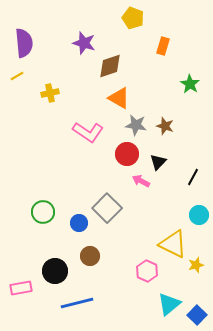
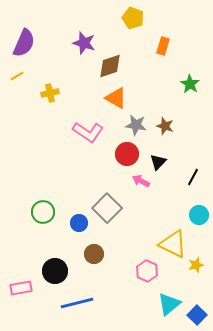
purple semicircle: rotated 28 degrees clockwise
orange triangle: moved 3 px left
brown circle: moved 4 px right, 2 px up
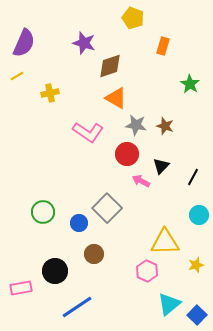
black triangle: moved 3 px right, 4 px down
yellow triangle: moved 8 px left, 2 px up; rotated 28 degrees counterclockwise
blue line: moved 4 px down; rotated 20 degrees counterclockwise
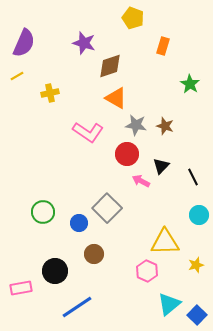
black line: rotated 54 degrees counterclockwise
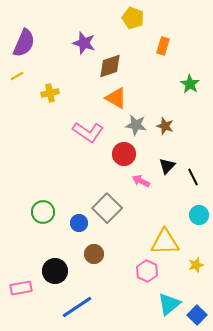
red circle: moved 3 px left
black triangle: moved 6 px right
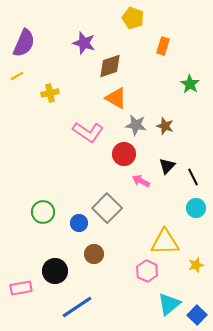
cyan circle: moved 3 px left, 7 px up
